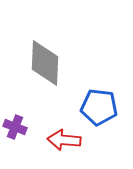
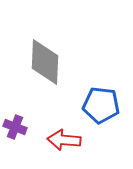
gray diamond: moved 1 px up
blue pentagon: moved 2 px right, 2 px up
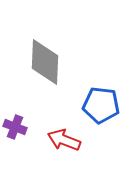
red arrow: rotated 16 degrees clockwise
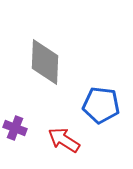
purple cross: moved 1 px down
red arrow: rotated 12 degrees clockwise
